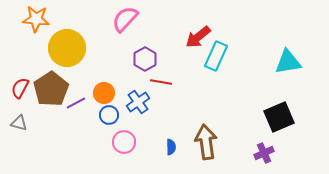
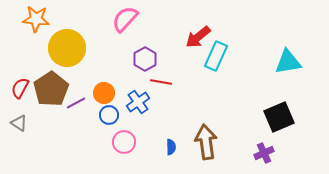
gray triangle: rotated 18 degrees clockwise
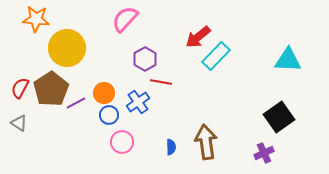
cyan rectangle: rotated 20 degrees clockwise
cyan triangle: moved 2 px up; rotated 12 degrees clockwise
black square: rotated 12 degrees counterclockwise
pink circle: moved 2 px left
